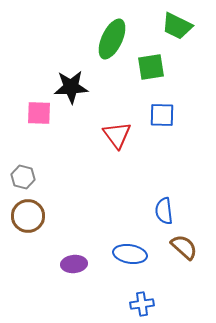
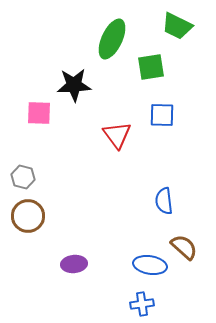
black star: moved 3 px right, 2 px up
blue semicircle: moved 10 px up
blue ellipse: moved 20 px right, 11 px down
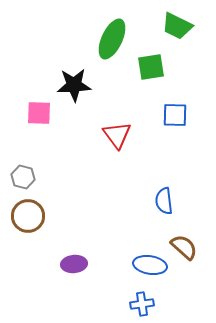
blue square: moved 13 px right
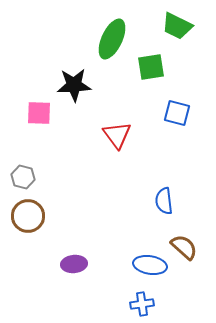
blue square: moved 2 px right, 2 px up; rotated 12 degrees clockwise
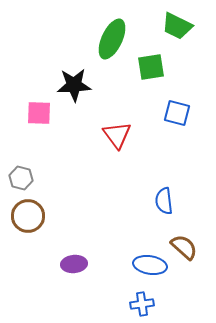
gray hexagon: moved 2 px left, 1 px down
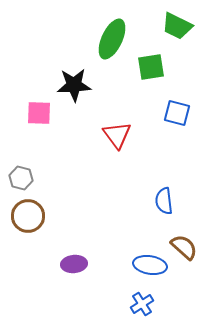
blue cross: rotated 25 degrees counterclockwise
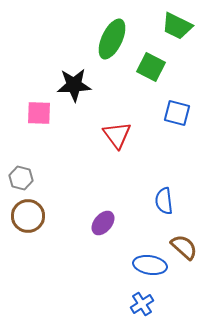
green square: rotated 36 degrees clockwise
purple ellipse: moved 29 px right, 41 px up; rotated 45 degrees counterclockwise
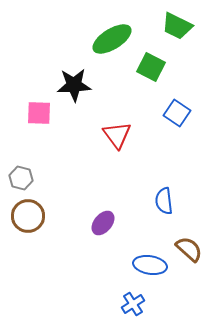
green ellipse: rotated 33 degrees clockwise
blue square: rotated 20 degrees clockwise
brown semicircle: moved 5 px right, 2 px down
blue cross: moved 9 px left
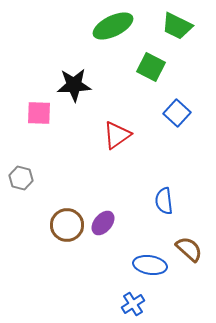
green ellipse: moved 1 px right, 13 px up; rotated 6 degrees clockwise
blue square: rotated 8 degrees clockwise
red triangle: rotated 32 degrees clockwise
brown circle: moved 39 px right, 9 px down
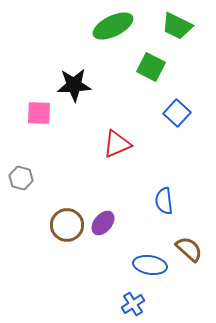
red triangle: moved 9 px down; rotated 12 degrees clockwise
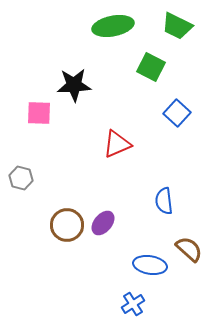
green ellipse: rotated 15 degrees clockwise
